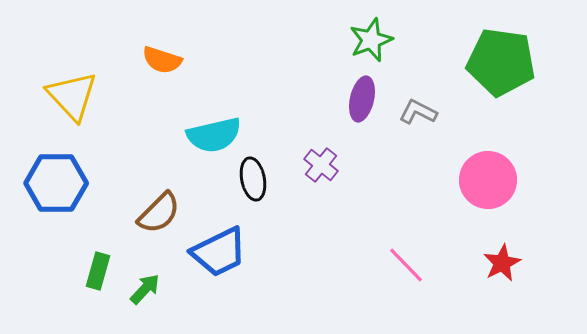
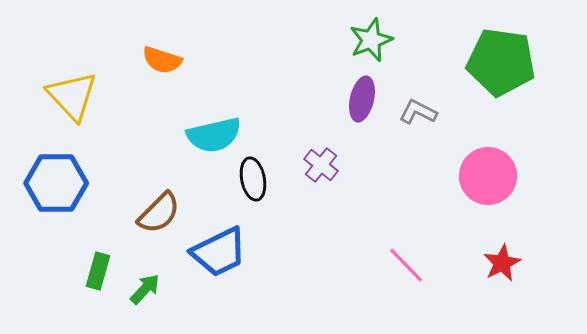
pink circle: moved 4 px up
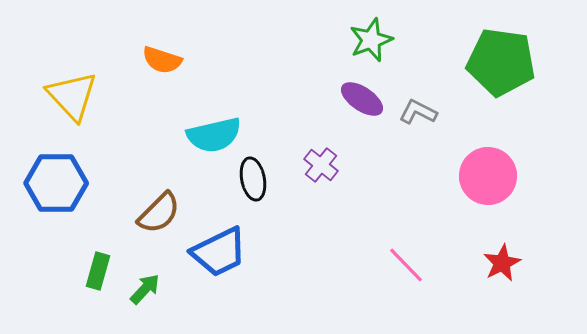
purple ellipse: rotated 69 degrees counterclockwise
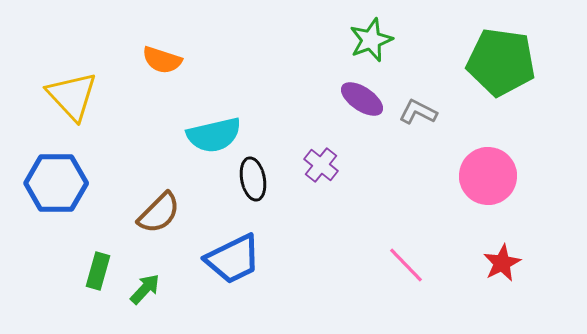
blue trapezoid: moved 14 px right, 7 px down
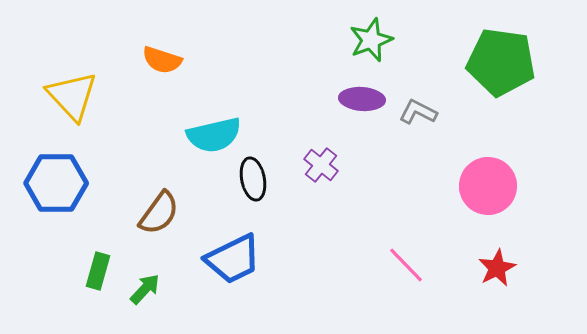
purple ellipse: rotated 30 degrees counterclockwise
pink circle: moved 10 px down
brown semicircle: rotated 9 degrees counterclockwise
red star: moved 5 px left, 5 px down
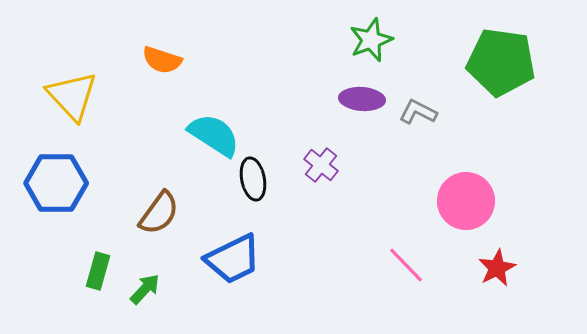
cyan semicircle: rotated 134 degrees counterclockwise
pink circle: moved 22 px left, 15 px down
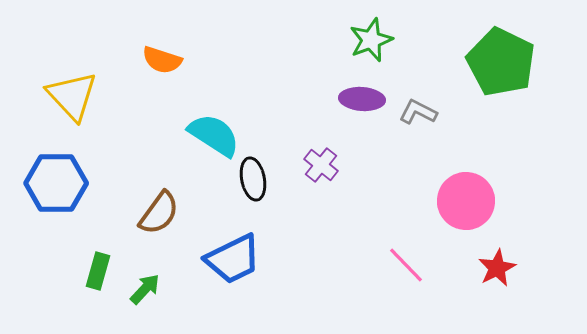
green pentagon: rotated 18 degrees clockwise
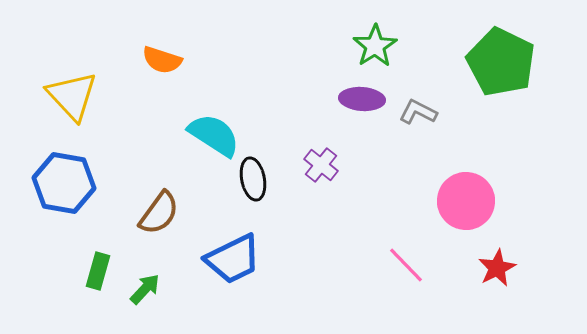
green star: moved 4 px right, 6 px down; rotated 12 degrees counterclockwise
blue hexagon: moved 8 px right; rotated 10 degrees clockwise
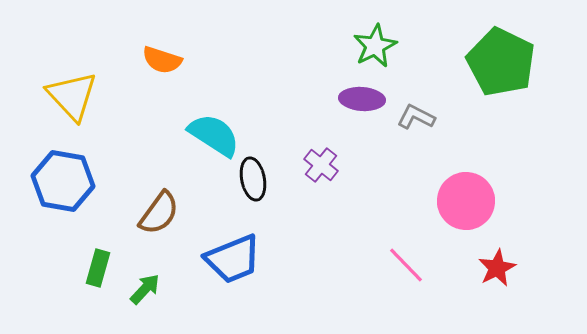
green star: rotated 6 degrees clockwise
gray L-shape: moved 2 px left, 5 px down
blue hexagon: moved 1 px left, 2 px up
blue trapezoid: rotated 4 degrees clockwise
green rectangle: moved 3 px up
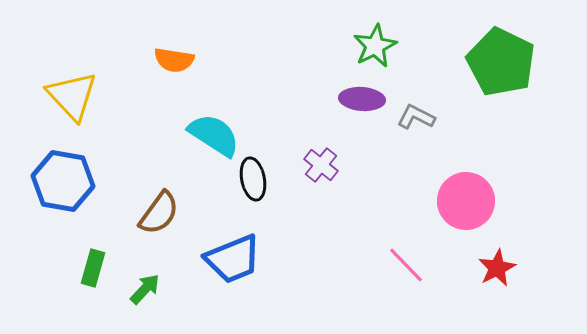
orange semicircle: moved 12 px right; rotated 9 degrees counterclockwise
green rectangle: moved 5 px left
